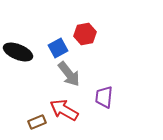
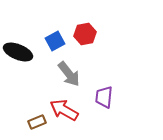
blue square: moved 3 px left, 7 px up
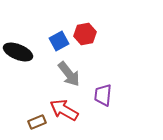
blue square: moved 4 px right
purple trapezoid: moved 1 px left, 2 px up
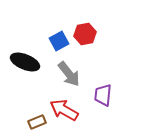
black ellipse: moved 7 px right, 10 px down
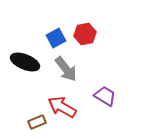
blue square: moved 3 px left, 3 px up
gray arrow: moved 3 px left, 5 px up
purple trapezoid: moved 2 px right, 1 px down; rotated 115 degrees clockwise
red arrow: moved 2 px left, 3 px up
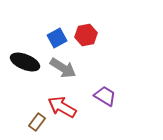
red hexagon: moved 1 px right, 1 px down
blue square: moved 1 px right
gray arrow: moved 3 px left, 1 px up; rotated 20 degrees counterclockwise
brown rectangle: rotated 30 degrees counterclockwise
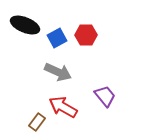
red hexagon: rotated 10 degrees clockwise
black ellipse: moved 37 px up
gray arrow: moved 5 px left, 4 px down; rotated 8 degrees counterclockwise
purple trapezoid: rotated 20 degrees clockwise
red arrow: moved 1 px right
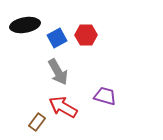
black ellipse: rotated 32 degrees counterclockwise
gray arrow: rotated 36 degrees clockwise
purple trapezoid: rotated 35 degrees counterclockwise
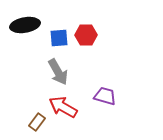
blue square: moved 2 px right; rotated 24 degrees clockwise
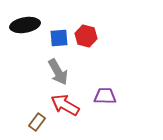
red hexagon: moved 1 px down; rotated 15 degrees clockwise
purple trapezoid: rotated 15 degrees counterclockwise
red arrow: moved 2 px right, 2 px up
